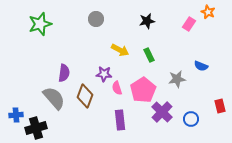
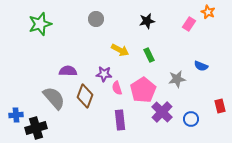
purple semicircle: moved 4 px right, 2 px up; rotated 96 degrees counterclockwise
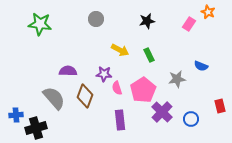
green star: rotated 25 degrees clockwise
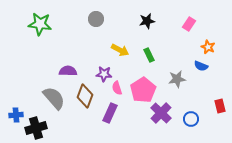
orange star: moved 35 px down
purple cross: moved 1 px left, 1 px down
purple rectangle: moved 10 px left, 7 px up; rotated 30 degrees clockwise
